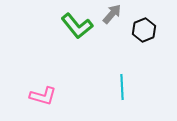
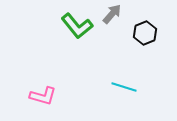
black hexagon: moved 1 px right, 3 px down
cyan line: moved 2 px right; rotated 70 degrees counterclockwise
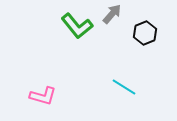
cyan line: rotated 15 degrees clockwise
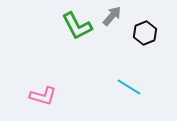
gray arrow: moved 2 px down
green L-shape: rotated 12 degrees clockwise
cyan line: moved 5 px right
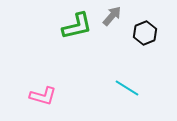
green L-shape: rotated 76 degrees counterclockwise
cyan line: moved 2 px left, 1 px down
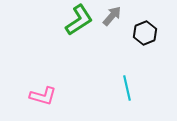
green L-shape: moved 2 px right, 6 px up; rotated 20 degrees counterclockwise
cyan line: rotated 45 degrees clockwise
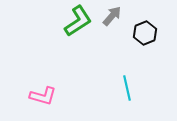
green L-shape: moved 1 px left, 1 px down
